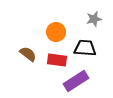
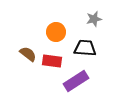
red rectangle: moved 5 px left, 1 px down
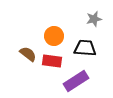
orange circle: moved 2 px left, 4 px down
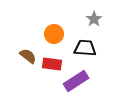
gray star: rotated 21 degrees counterclockwise
orange circle: moved 2 px up
brown semicircle: moved 2 px down
red rectangle: moved 3 px down
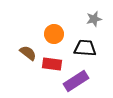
gray star: rotated 21 degrees clockwise
brown semicircle: moved 3 px up
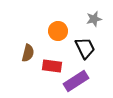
orange circle: moved 4 px right, 3 px up
black trapezoid: rotated 60 degrees clockwise
brown semicircle: rotated 66 degrees clockwise
red rectangle: moved 2 px down
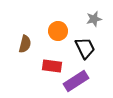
brown semicircle: moved 3 px left, 9 px up
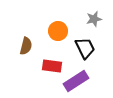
brown semicircle: moved 1 px right, 2 px down
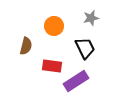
gray star: moved 3 px left, 1 px up
orange circle: moved 4 px left, 5 px up
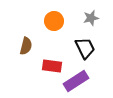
orange circle: moved 5 px up
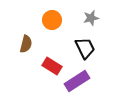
orange circle: moved 2 px left, 1 px up
brown semicircle: moved 2 px up
red rectangle: rotated 24 degrees clockwise
purple rectangle: moved 1 px right
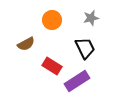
brown semicircle: rotated 48 degrees clockwise
